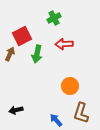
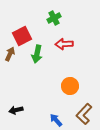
brown L-shape: moved 3 px right, 1 px down; rotated 25 degrees clockwise
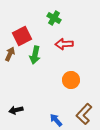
green cross: rotated 32 degrees counterclockwise
green arrow: moved 2 px left, 1 px down
orange circle: moved 1 px right, 6 px up
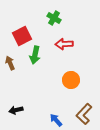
brown arrow: moved 9 px down; rotated 48 degrees counterclockwise
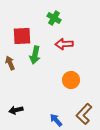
red square: rotated 24 degrees clockwise
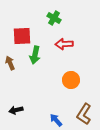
brown L-shape: rotated 10 degrees counterclockwise
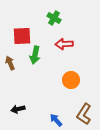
black arrow: moved 2 px right, 1 px up
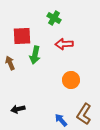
blue arrow: moved 5 px right
